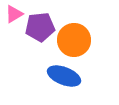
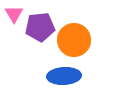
pink triangle: rotated 30 degrees counterclockwise
blue ellipse: rotated 24 degrees counterclockwise
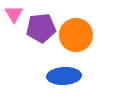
purple pentagon: moved 1 px right, 1 px down
orange circle: moved 2 px right, 5 px up
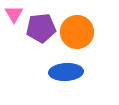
orange circle: moved 1 px right, 3 px up
blue ellipse: moved 2 px right, 4 px up
